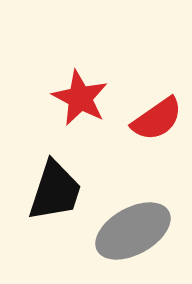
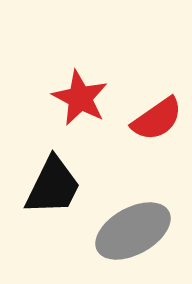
black trapezoid: moved 2 px left, 5 px up; rotated 8 degrees clockwise
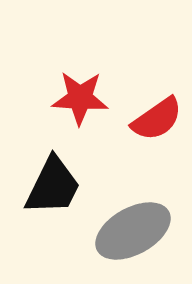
red star: rotated 24 degrees counterclockwise
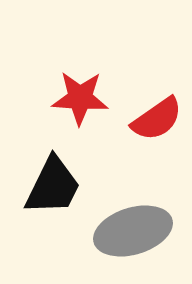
gray ellipse: rotated 12 degrees clockwise
